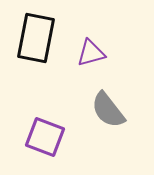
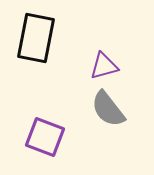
purple triangle: moved 13 px right, 13 px down
gray semicircle: moved 1 px up
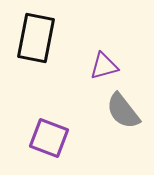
gray semicircle: moved 15 px right, 2 px down
purple square: moved 4 px right, 1 px down
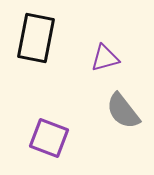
purple triangle: moved 1 px right, 8 px up
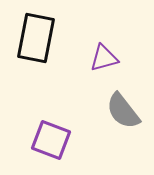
purple triangle: moved 1 px left
purple square: moved 2 px right, 2 px down
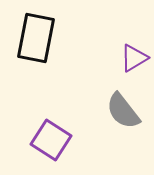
purple triangle: moved 30 px right; rotated 16 degrees counterclockwise
purple square: rotated 12 degrees clockwise
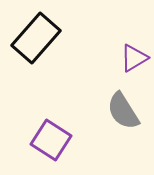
black rectangle: rotated 30 degrees clockwise
gray semicircle: rotated 6 degrees clockwise
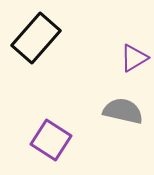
gray semicircle: rotated 135 degrees clockwise
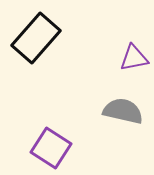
purple triangle: rotated 20 degrees clockwise
purple square: moved 8 px down
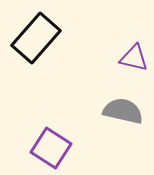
purple triangle: rotated 24 degrees clockwise
